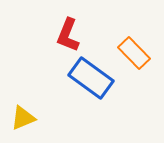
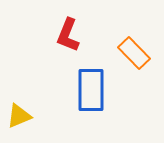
blue rectangle: moved 12 px down; rotated 54 degrees clockwise
yellow triangle: moved 4 px left, 2 px up
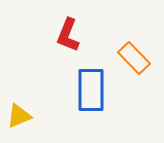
orange rectangle: moved 5 px down
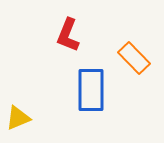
yellow triangle: moved 1 px left, 2 px down
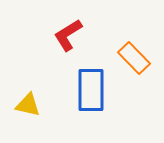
red L-shape: rotated 36 degrees clockwise
yellow triangle: moved 10 px right, 13 px up; rotated 36 degrees clockwise
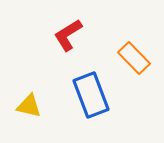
blue rectangle: moved 5 px down; rotated 21 degrees counterclockwise
yellow triangle: moved 1 px right, 1 px down
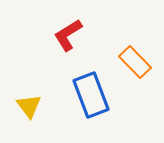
orange rectangle: moved 1 px right, 4 px down
yellow triangle: rotated 40 degrees clockwise
